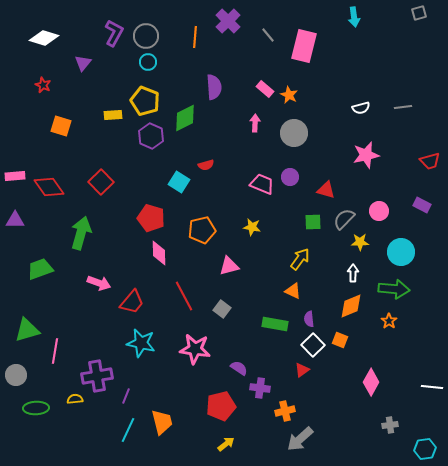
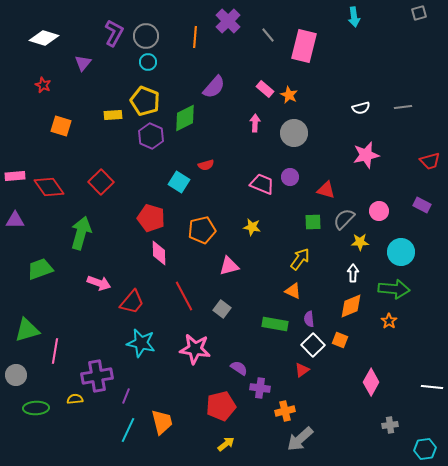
purple semicircle at (214, 87): rotated 45 degrees clockwise
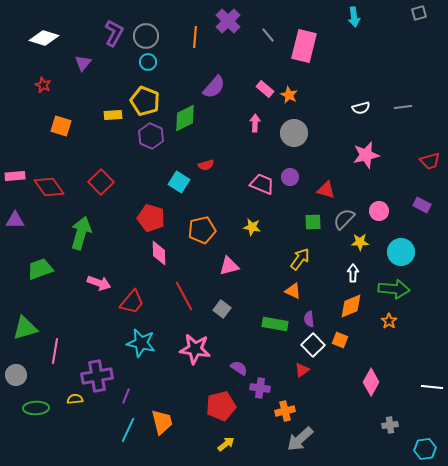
green triangle at (27, 330): moved 2 px left, 2 px up
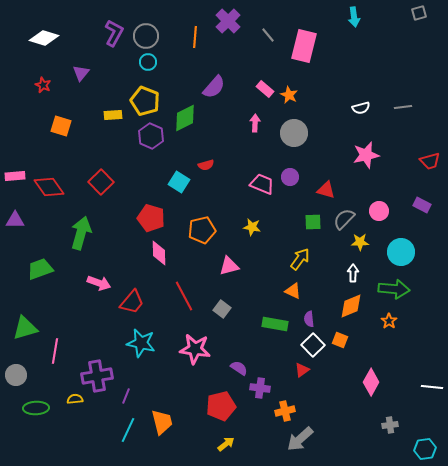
purple triangle at (83, 63): moved 2 px left, 10 px down
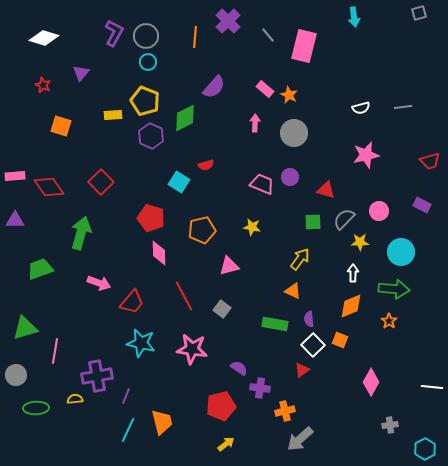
pink star at (195, 349): moved 3 px left
cyan hexagon at (425, 449): rotated 20 degrees counterclockwise
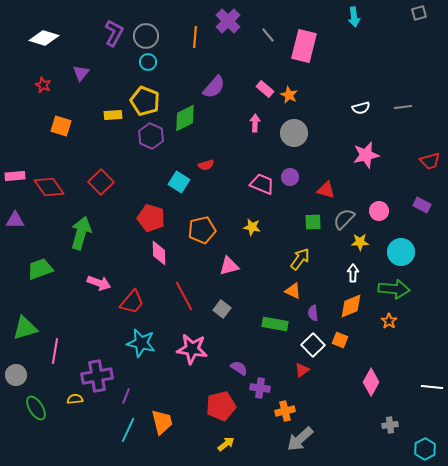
purple semicircle at (309, 319): moved 4 px right, 6 px up
green ellipse at (36, 408): rotated 60 degrees clockwise
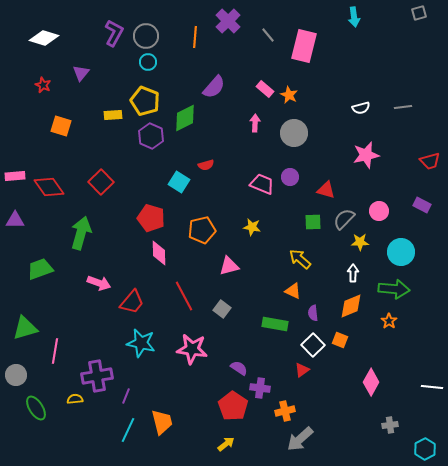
yellow arrow at (300, 259): rotated 85 degrees counterclockwise
red pentagon at (221, 406): moved 12 px right; rotated 24 degrees counterclockwise
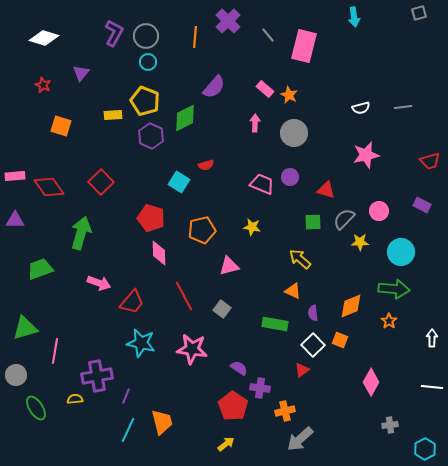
white arrow at (353, 273): moved 79 px right, 65 px down
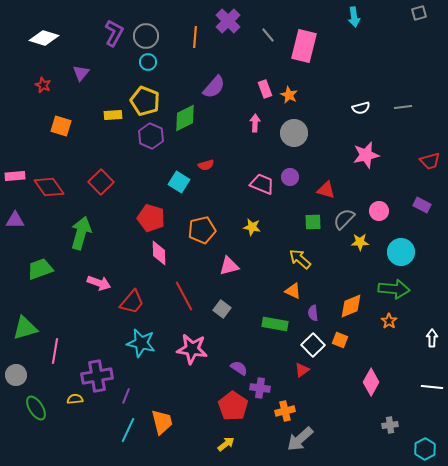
pink rectangle at (265, 89): rotated 30 degrees clockwise
